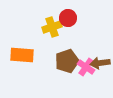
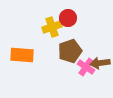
brown pentagon: moved 3 px right, 10 px up
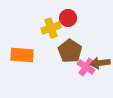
yellow cross: moved 1 px left, 1 px down
brown pentagon: rotated 20 degrees counterclockwise
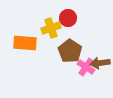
orange rectangle: moved 3 px right, 12 px up
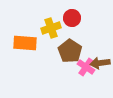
red circle: moved 4 px right
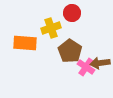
red circle: moved 5 px up
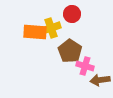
red circle: moved 1 px down
orange rectangle: moved 10 px right, 11 px up
brown arrow: moved 17 px down
pink cross: moved 1 px left, 1 px up; rotated 18 degrees counterclockwise
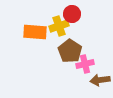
yellow cross: moved 8 px right, 2 px up
pink cross: moved 2 px up; rotated 30 degrees counterclockwise
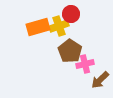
red circle: moved 1 px left
orange rectangle: moved 3 px right, 5 px up; rotated 20 degrees counterclockwise
brown arrow: rotated 36 degrees counterclockwise
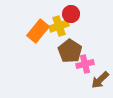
orange rectangle: moved 4 px down; rotated 35 degrees counterclockwise
